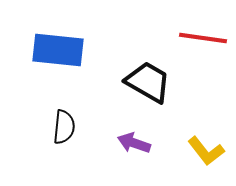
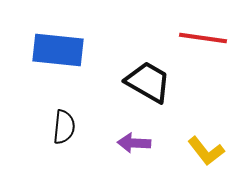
purple arrow: rotated 16 degrees counterclockwise
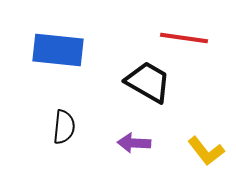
red line: moved 19 px left
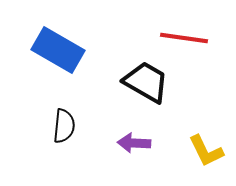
blue rectangle: rotated 24 degrees clockwise
black trapezoid: moved 2 px left
black semicircle: moved 1 px up
yellow L-shape: rotated 12 degrees clockwise
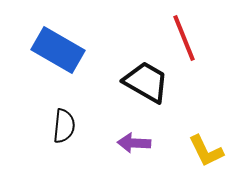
red line: rotated 60 degrees clockwise
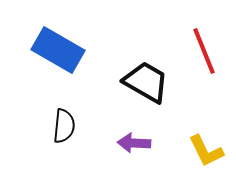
red line: moved 20 px right, 13 px down
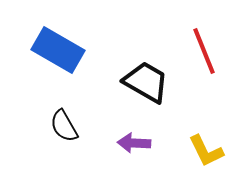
black semicircle: rotated 144 degrees clockwise
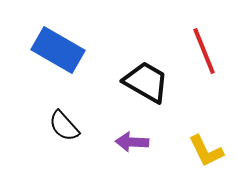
black semicircle: rotated 12 degrees counterclockwise
purple arrow: moved 2 px left, 1 px up
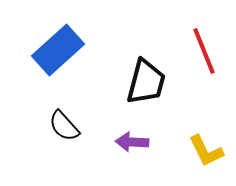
blue rectangle: rotated 72 degrees counterclockwise
black trapezoid: rotated 75 degrees clockwise
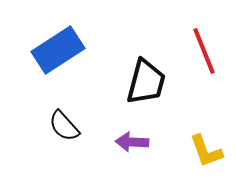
blue rectangle: rotated 9 degrees clockwise
yellow L-shape: rotated 6 degrees clockwise
